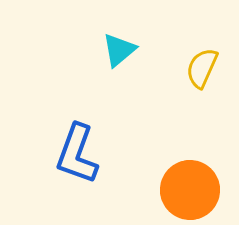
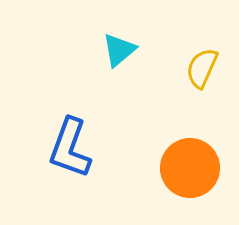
blue L-shape: moved 7 px left, 6 px up
orange circle: moved 22 px up
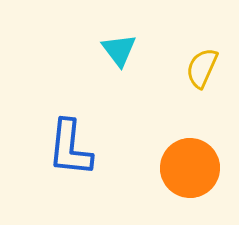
cyan triangle: rotated 27 degrees counterclockwise
blue L-shape: rotated 14 degrees counterclockwise
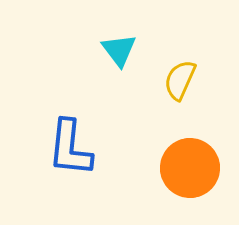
yellow semicircle: moved 22 px left, 12 px down
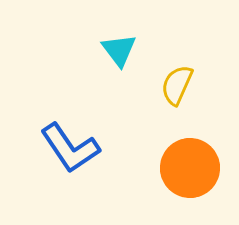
yellow semicircle: moved 3 px left, 5 px down
blue L-shape: rotated 40 degrees counterclockwise
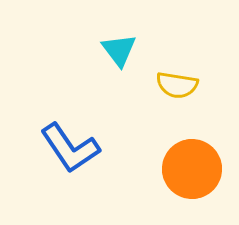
yellow semicircle: rotated 105 degrees counterclockwise
orange circle: moved 2 px right, 1 px down
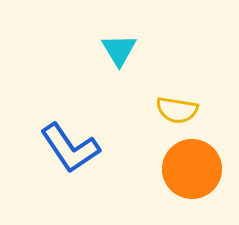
cyan triangle: rotated 6 degrees clockwise
yellow semicircle: moved 25 px down
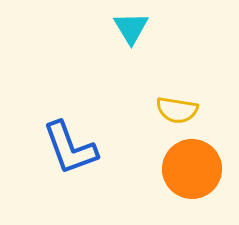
cyan triangle: moved 12 px right, 22 px up
blue L-shape: rotated 14 degrees clockwise
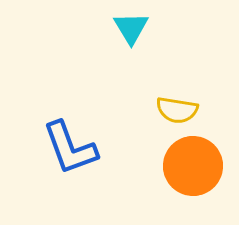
orange circle: moved 1 px right, 3 px up
